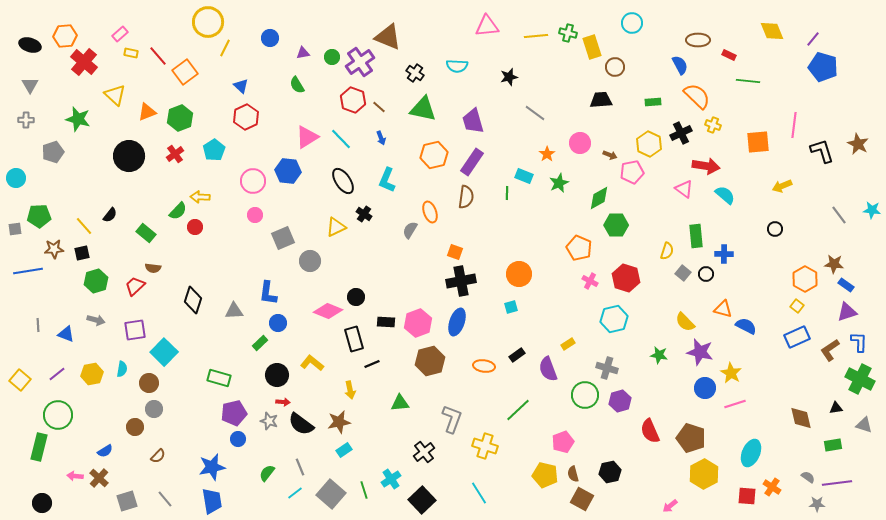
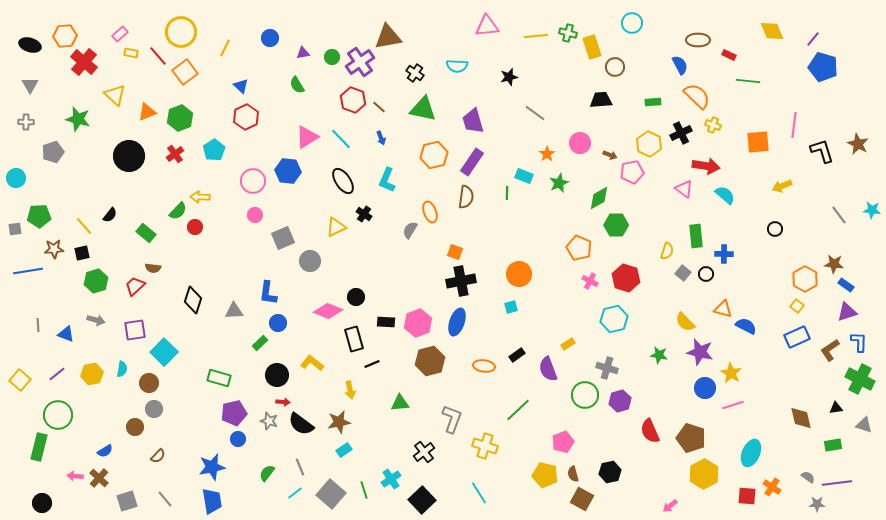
yellow circle at (208, 22): moved 27 px left, 10 px down
brown triangle at (388, 37): rotated 32 degrees counterclockwise
gray cross at (26, 120): moved 2 px down
pink line at (735, 404): moved 2 px left, 1 px down
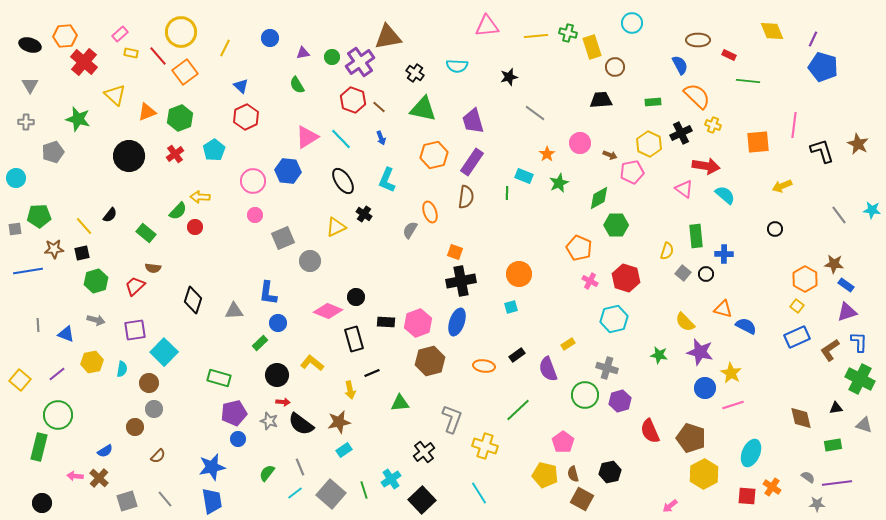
purple line at (813, 39): rotated 14 degrees counterclockwise
black line at (372, 364): moved 9 px down
yellow hexagon at (92, 374): moved 12 px up
pink pentagon at (563, 442): rotated 15 degrees counterclockwise
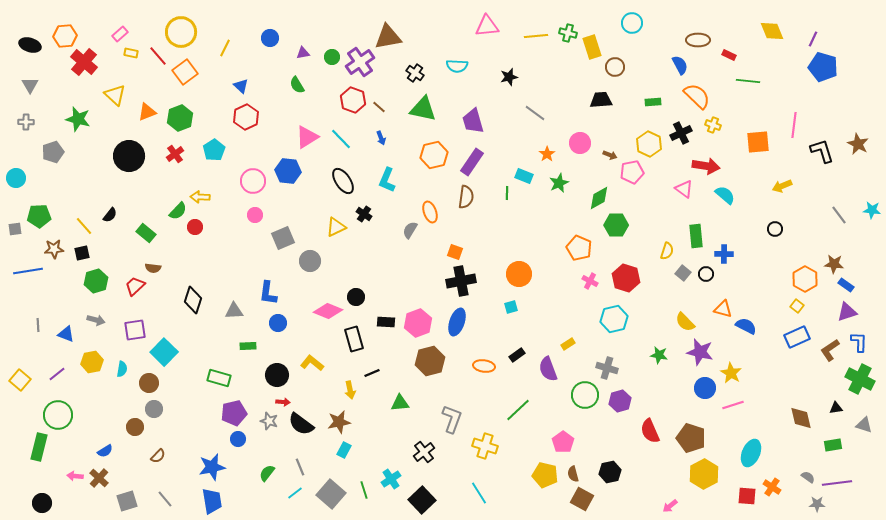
green rectangle at (260, 343): moved 12 px left, 3 px down; rotated 42 degrees clockwise
cyan rectangle at (344, 450): rotated 28 degrees counterclockwise
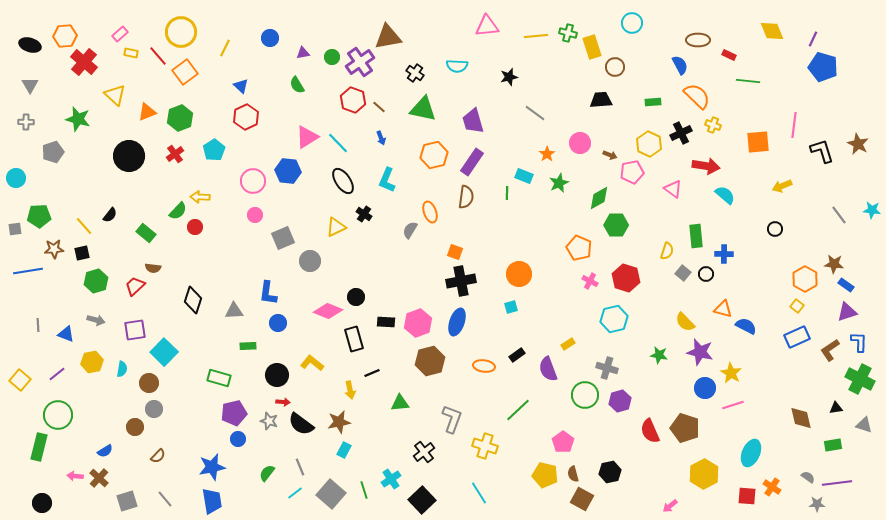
cyan line at (341, 139): moved 3 px left, 4 px down
pink triangle at (684, 189): moved 11 px left
brown pentagon at (691, 438): moved 6 px left, 10 px up
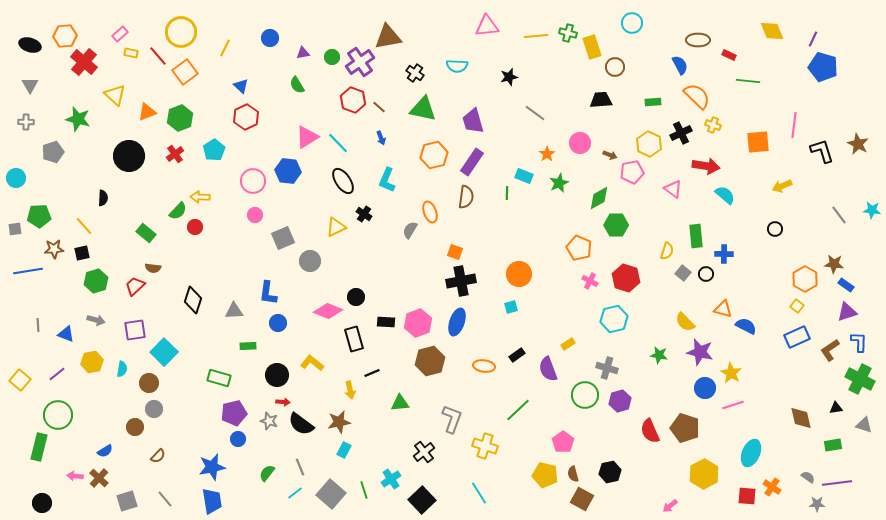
black semicircle at (110, 215): moved 7 px left, 17 px up; rotated 35 degrees counterclockwise
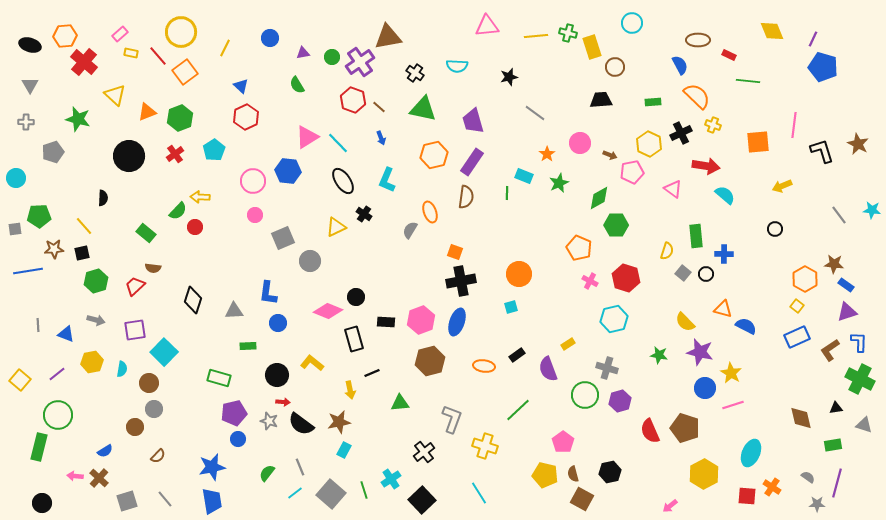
pink hexagon at (418, 323): moved 3 px right, 3 px up
purple line at (837, 483): rotated 68 degrees counterclockwise
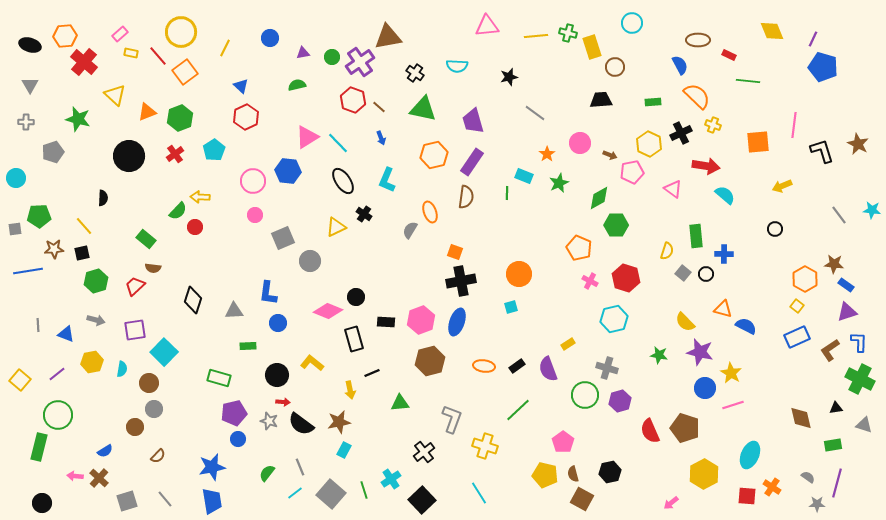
green semicircle at (297, 85): rotated 108 degrees clockwise
green rectangle at (146, 233): moved 6 px down
black rectangle at (517, 355): moved 11 px down
cyan ellipse at (751, 453): moved 1 px left, 2 px down
pink arrow at (670, 506): moved 1 px right, 3 px up
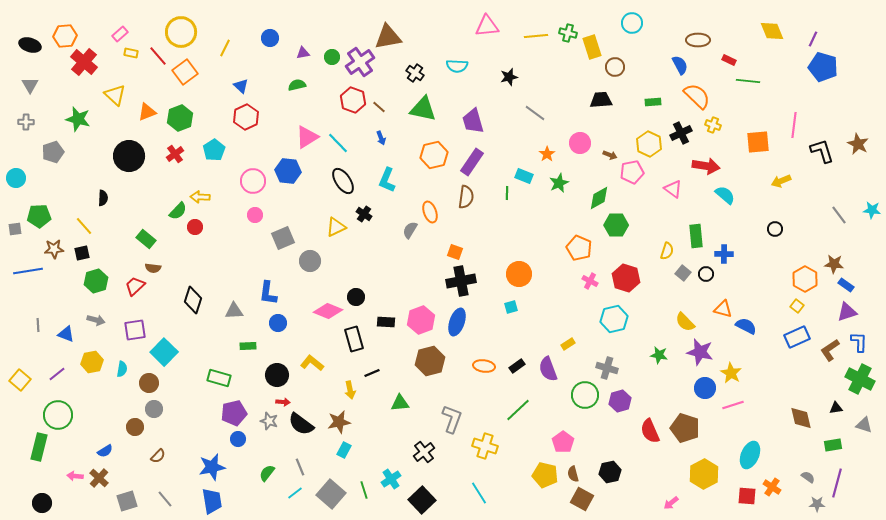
red rectangle at (729, 55): moved 5 px down
yellow arrow at (782, 186): moved 1 px left, 5 px up
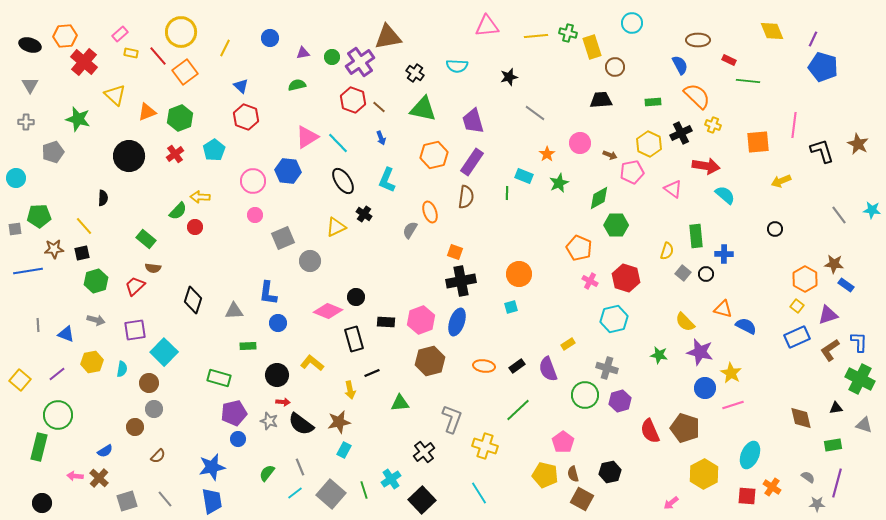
red hexagon at (246, 117): rotated 15 degrees counterclockwise
purple triangle at (847, 312): moved 19 px left, 3 px down
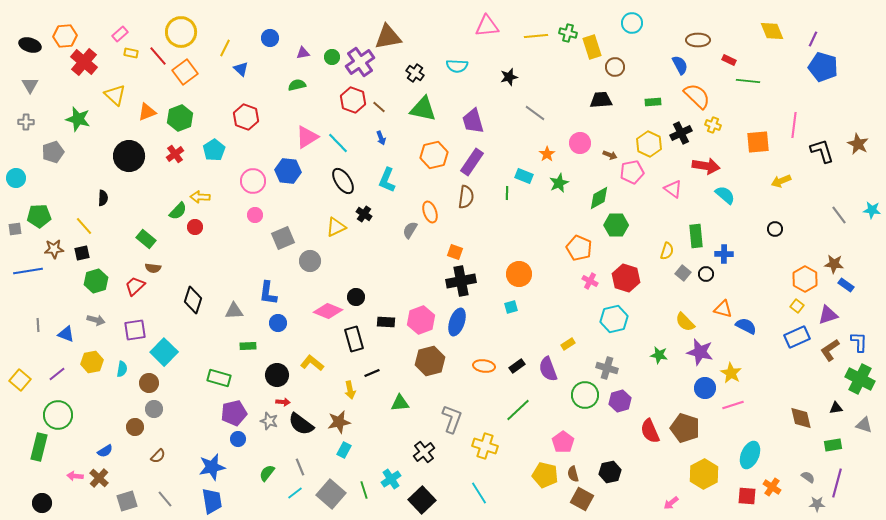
blue triangle at (241, 86): moved 17 px up
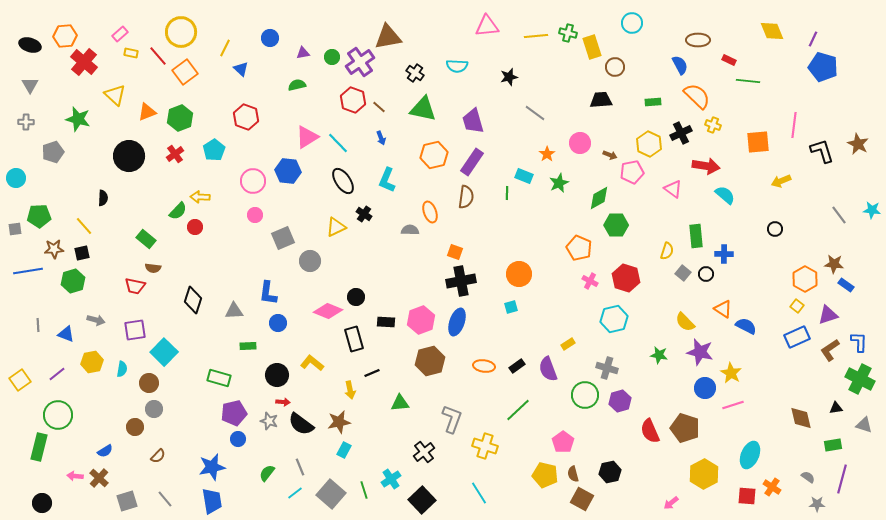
gray semicircle at (410, 230): rotated 60 degrees clockwise
green hexagon at (96, 281): moved 23 px left
red trapezoid at (135, 286): rotated 125 degrees counterclockwise
orange triangle at (723, 309): rotated 18 degrees clockwise
yellow square at (20, 380): rotated 15 degrees clockwise
purple line at (837, 483): moved 5 px right, 4 px up
